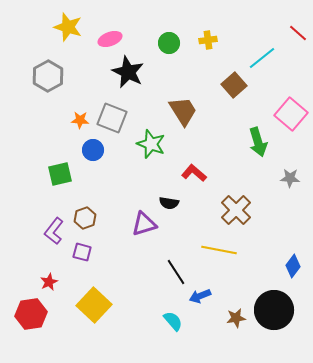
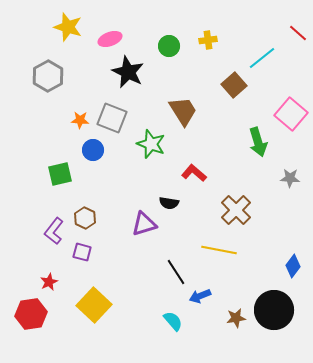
green circle: moved 3 px down
brown hexagon: rotated 15 degrees counterclockwise
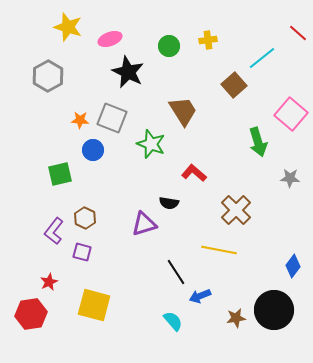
yellow square: rotated 28 degrees counterclockwise
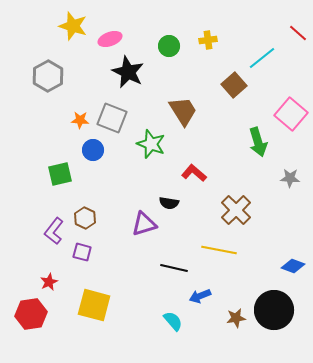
yellow star: moved 5 px right, 1 px up
blue diamond: rotated 75 degrees clockwise
black line: moved 2 px left, 4 px up; rotated 44 degrees counterclockwise
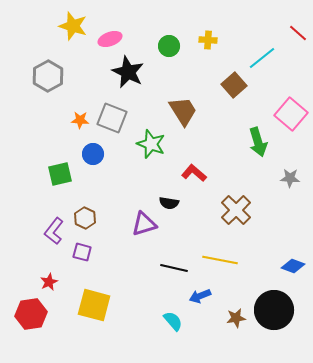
yellow cross: rotated 12 degrees clockwise
blue circle: moved 4 px down
yellow line: moved 1 px right, 10 px down
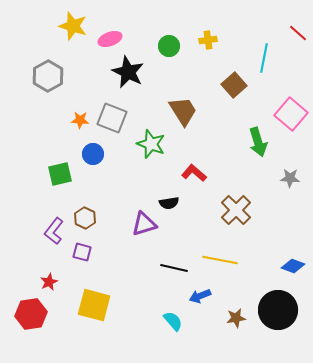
yellow cross: rotated 12 degrees counterclockwise
cyan line: moved 2 px right; rotated 40 degrees counterclockwise
black semicircle: rotated 18 degrees counterclockwise
black circle: moved 4 px right
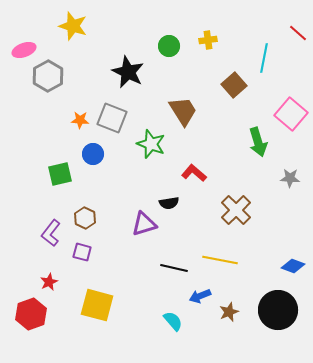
pink ellipse: moved 86 px left, 11 px down
purple L-shape: moved 3 px left, 2 px down
yellow square: moved 3 px right
red hexagon: rotated 12 degrees counterclockwise
brown star: moved 7 px left, 6 px up; rotated 12 degrees counterclockwise
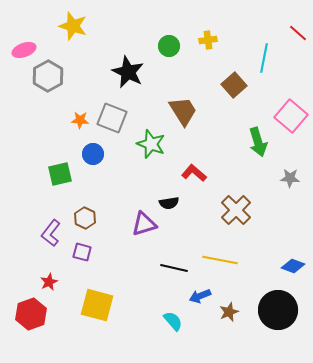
pink square: moved 2 px down
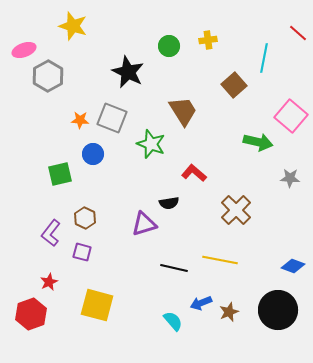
green arrow: rotated 60 degrees counterclockwise
blue arrow: moved 1 px right, 7 px down
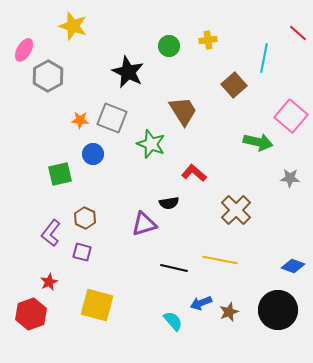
pink ellipse: rotated 40 degrees counterclockwise
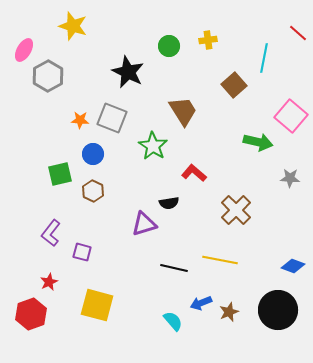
green star: moved 2 px right, 2 px down; rotated 12 degrees clockwise
brown hexagon: moved 8 px right, 27 px up
